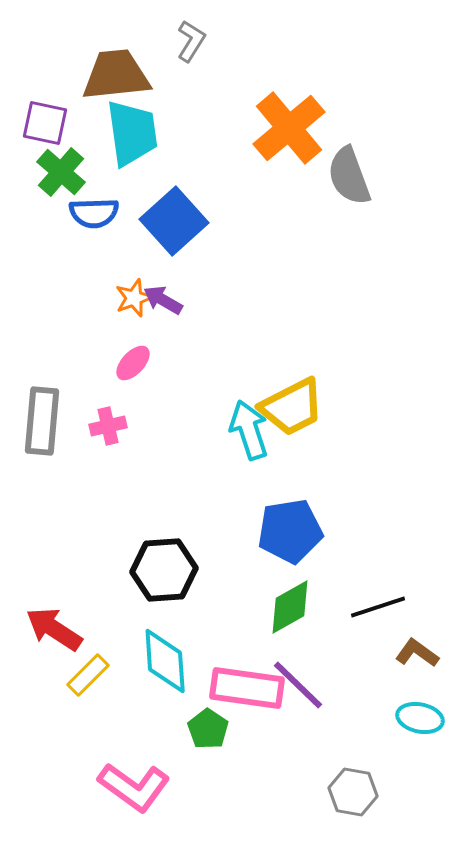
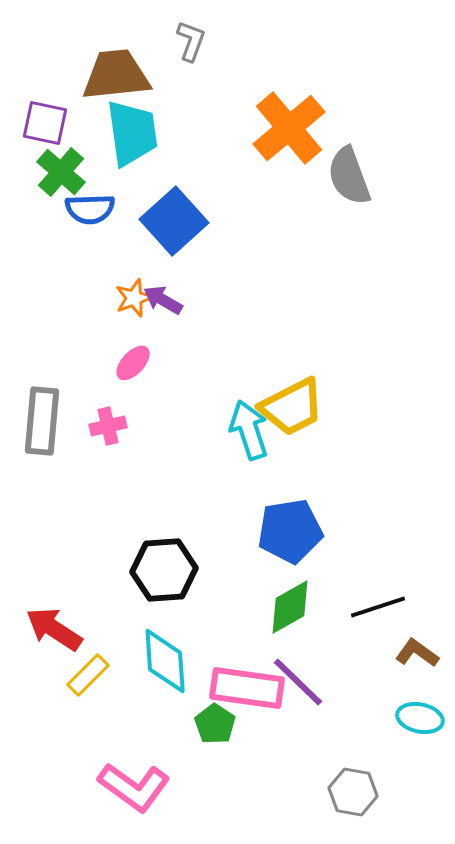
gray L-shape: rotated 12 degrees counterclockwise
blue semicircle: moved 4 px left, 4 px up
purple line: moved 3 px up
green pentagon: moved 7 px right, 5 px up
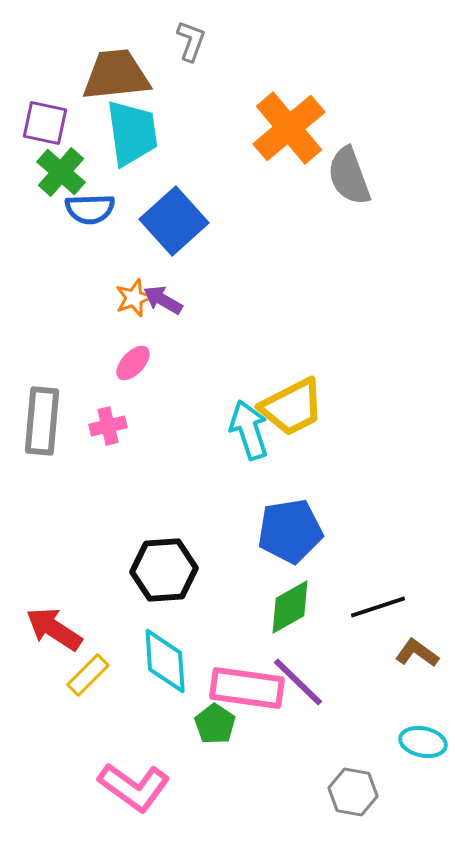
cyan ellipse: moved 3 px right, 24 px down
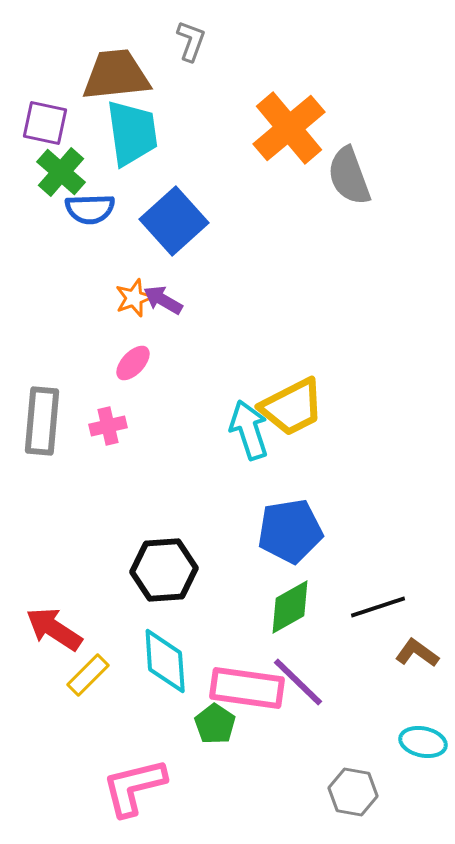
pink L-shape: rotated 130 degrees clockwise
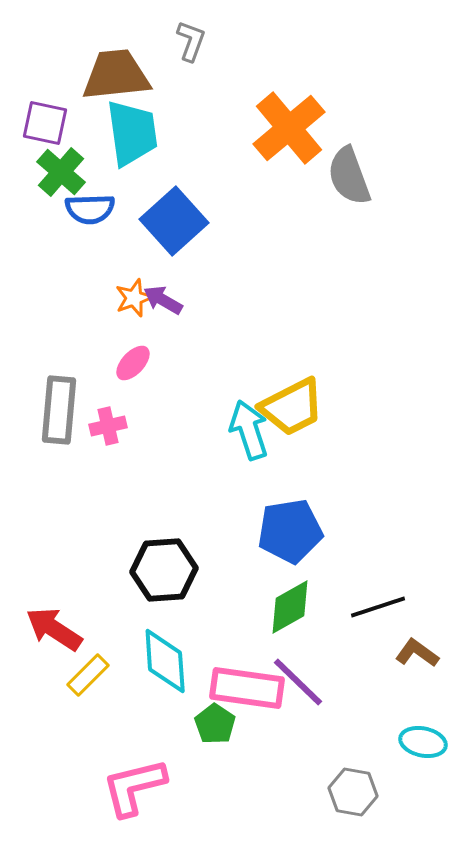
gray rectangle: moved 17 px right, 11 px up
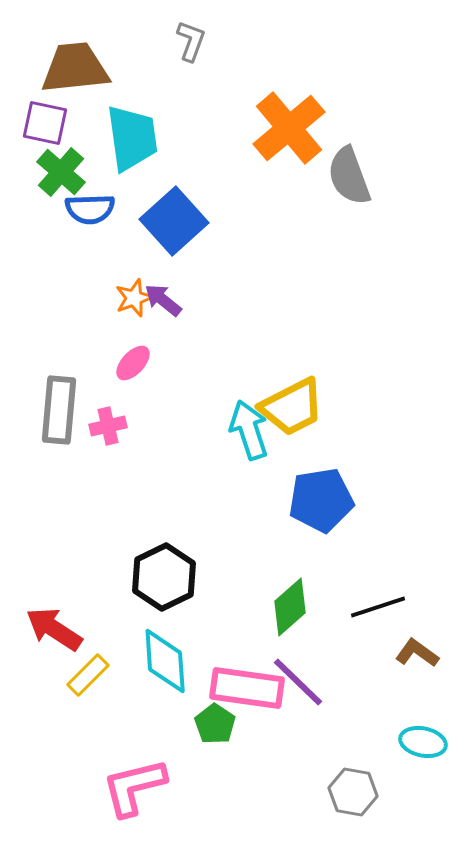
brown trapezoid: moved 41 px left, 7 px up
cyan trapezoid: moved 5 px down
purple arrow: rotated 9 degrees clockwise
blue pentagon: moved 31 px right, 31 px up
black hexagon: moved 7 px down; rotated 22 degrees counterclockwise
green diamond: rotated 12 degrees counterclockwise
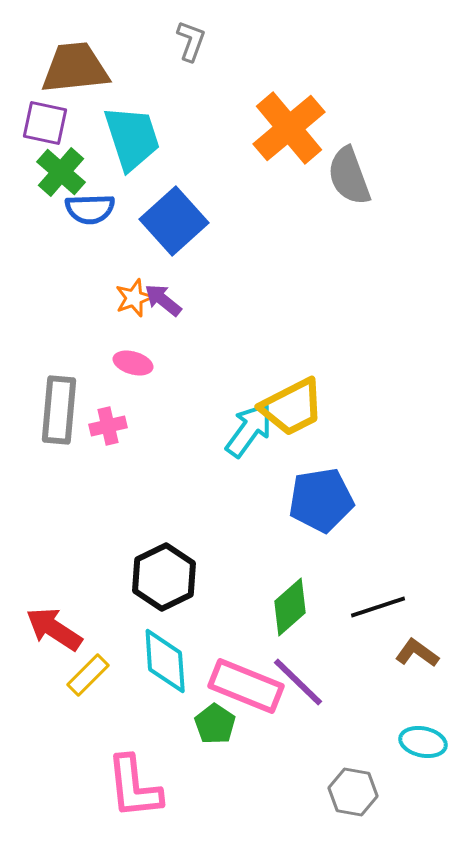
cyan trapezoid: rotated 10 degrees counterclockwise
pink ellipse: rotated 63 degrees clockwise
cyan arrow: rotated 54 degrees clockwise
pink rectangle: moved 1 px left, 2 px up; rotated 14 degrees clockwise
pink L-shape: rotated 82 degrees counterclockwise
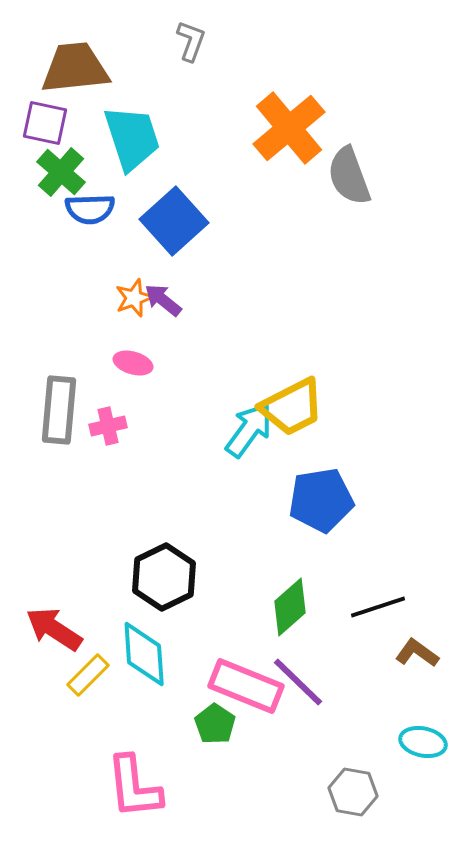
cyan diamond: moved 21 px left, 7 px up
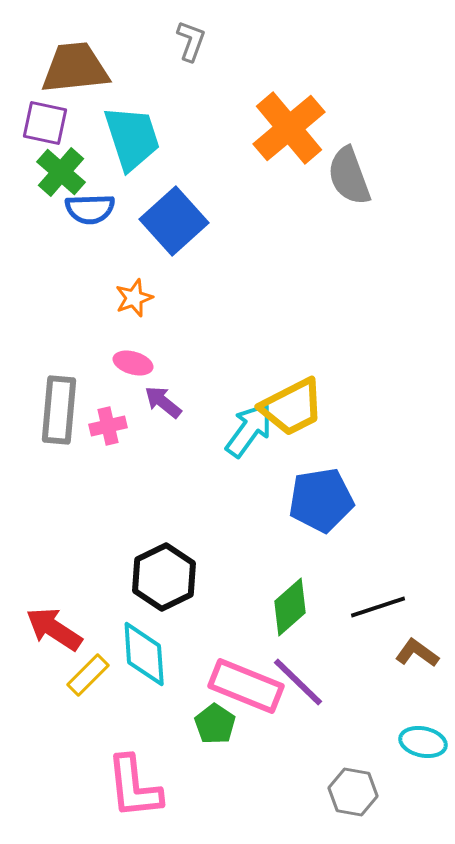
purple arrow: moved 102 px down
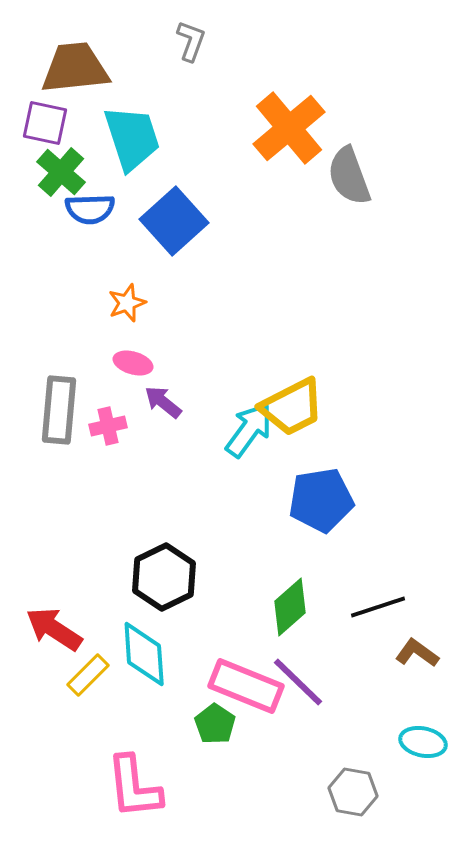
orange star: moved 7 px left, 5 px down
